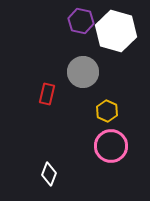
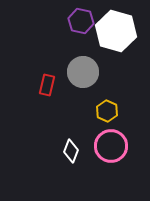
red rectangle: moved 9 px up
white diamond: moved 22 px right, 23 px up
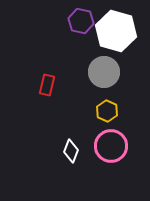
gray circle: moved 21 px right
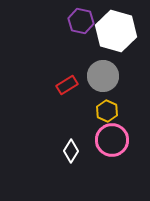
gray circle: moved 1 px left, 4 px down
red rectangle: moved 20 px right; rotated 45 degrees clockwise
pink circle: moved 1 px right, 6 px up
white diamond: rotated 10 degrees clockwise
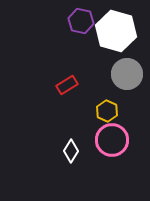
gray circle: moved 24 px right, 2 px up
